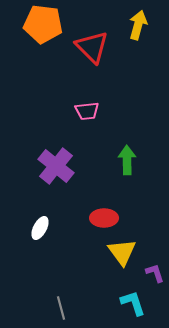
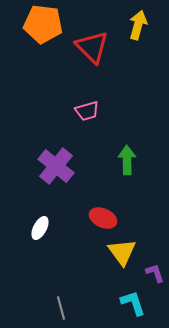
pink trapezoid: rotated 10 degrees counterclockwise
red ellipse: moved 1 px left; rotated 24 degrees clockwise
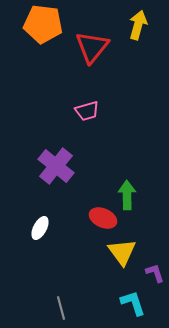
red triangle: rotated 24 degrees clockwise
green arrow: moved 35 px down
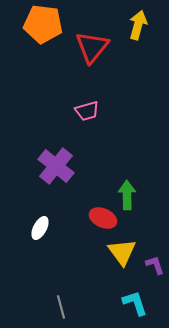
purple L-shape: moved 8 px up
cyan L-shape: moved 2 px right
gray line: moved 1 px up
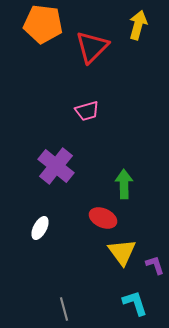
red triangle: rotated 6 degrees clockwise
green arrow: moved 3 px left, 11 px up
gray line: moved 3 px right, 2 px down
